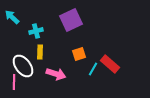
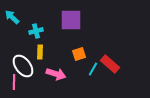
purple square: rotated 25 degrees clockwise
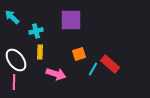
white ellipse: moved 7 px left, 6 px up
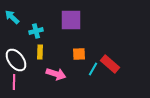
orange square: rotated 16 degrees clockwise
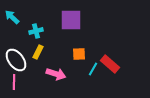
yellow rectangle: moved 2 px left; rotated 24 degrees clockwise
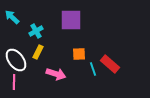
cyan cross: rotated 16 degrees counterclockwise
cyan line: rotated 48 degrees counterclockwise
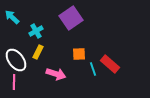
purple square: moved 2 px up; rotated 35 degrees counterclockwise
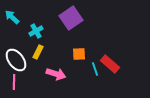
cyan line: moved 2 px right
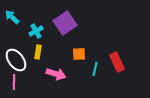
purple square: moved 6 px left, 5 px down
yellow rectangle: rotated 16 degrees counterclockwise
red rectangle: moved 7 px right, 2 px up; rotated 24 degrees clockwise
cyan line: rotated 32 degrees clockwise
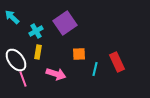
pink line: moved 9 px right, 3 px up; rotated 21 degrees counterclockwise
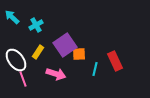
purple square: moved 22 px down
cyan cross: moved 6 px up
yellow rectangle: rotated 24 degrees clockwise
red rectangle: moved 2 px left, 1 px up
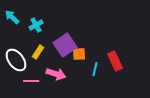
pink line: moved 8 px right, 2 px down; rotated 70 degrees counterclockwise
